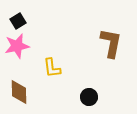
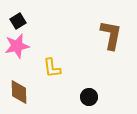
brown L-shape: moved 8 px up
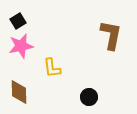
pink star: moved 4 px right
